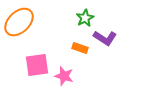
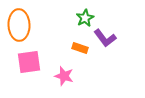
orange ellipse: moved 3 px down; rotated 48 degrees counterclockwise
purple L-shape: rotated 20 degrees clockwise
pink square: moved 8 px left, 3 px up
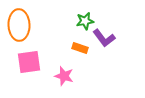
green star: moved 3 px down; rotated 18 degrees clockwise
purple L-shape: moved 1 px left
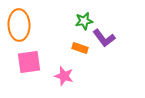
green star: moved 1 px left
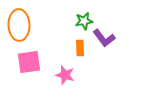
orange rectangle: rotated 70 degrees clockwise
pink star: moved 1 px right, 1 px up
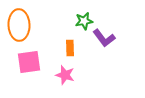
orange rectangle: moved 10 px left
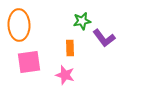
green star: moved 2 px left
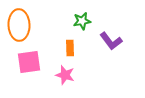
purple L-shape: moved 7 px right, 3 px down
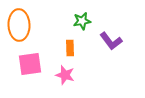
pink square: moved 1 px right, 2 px down
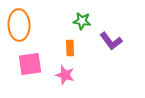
green star: rotated 18 degrees clockwise
